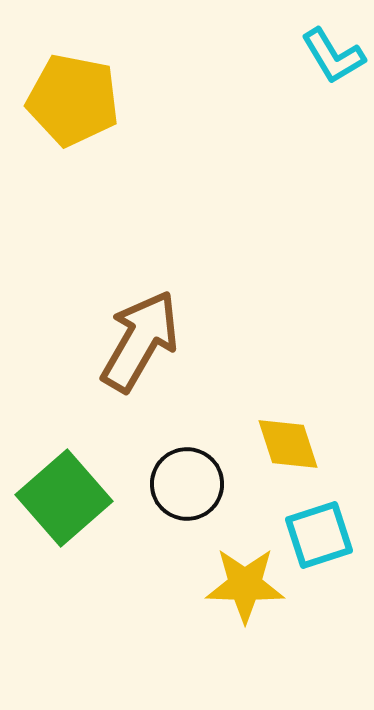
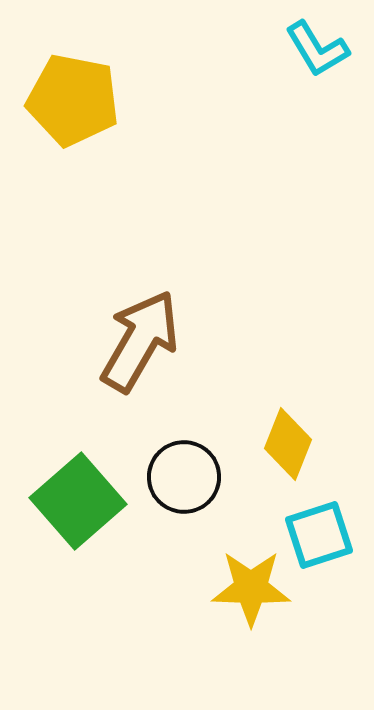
cyan L-shape: moved 16 px left, 7 px up
yellow diamond: rotated 40 degrees clockwise
black circle: moved 3 px left, 7 px up
green square: moved 14 px right, 3 px down
yellow star: moved 6 px right, 3 px down
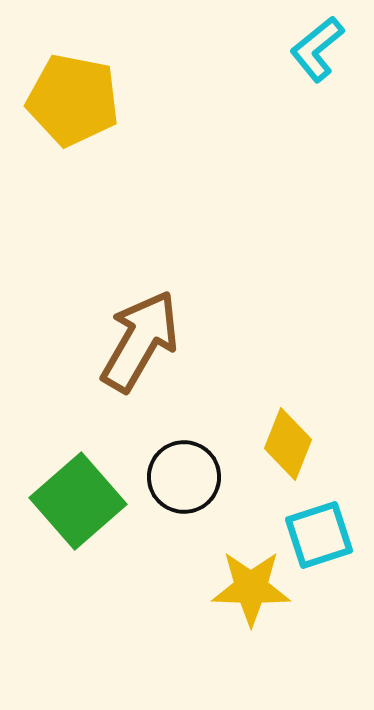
cyan L-shape: rotated 82 degrees clockwise
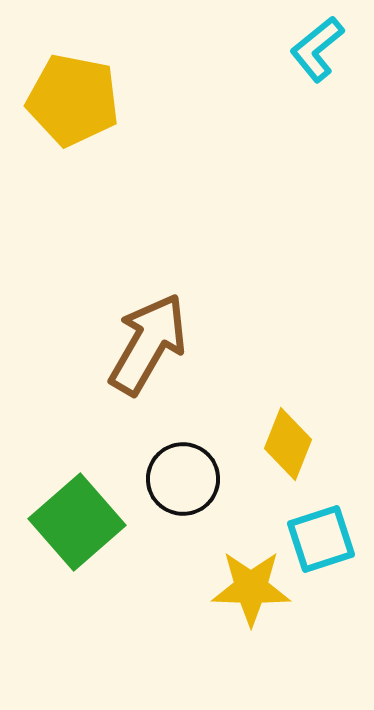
brown arrow: moved 8 px right, 3 px down
black circle: moved 1 px left, 2 px down
green square: moved 1 px left, 21 px down
cyan square: moved 2 px right, 4 px down
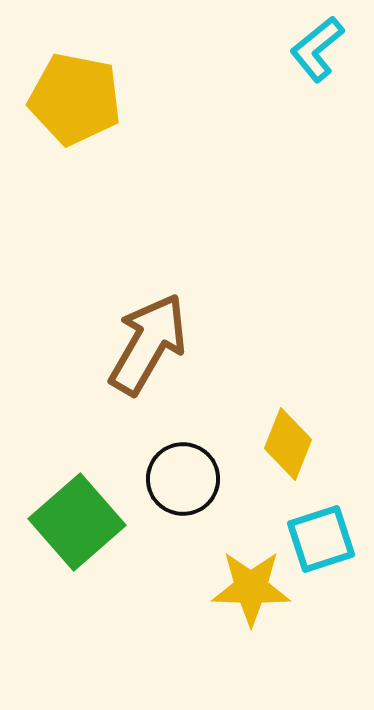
yellow pentagon: moved 2 px right, 1 px up
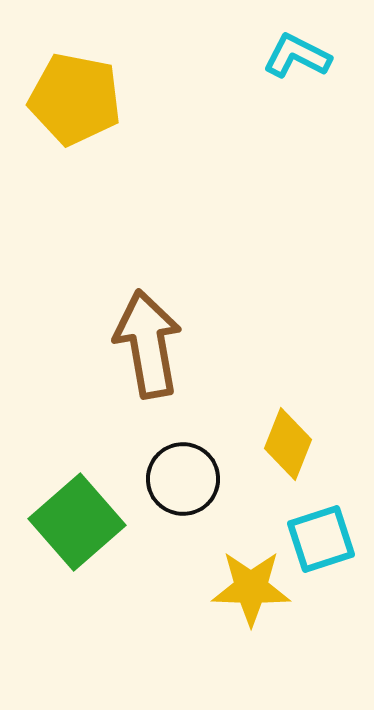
cyan L-shape: moved 20 px left, 7 px down; rotated 66 degrees clockwise
brown arrow: rotated 40 degrees counterclockwise
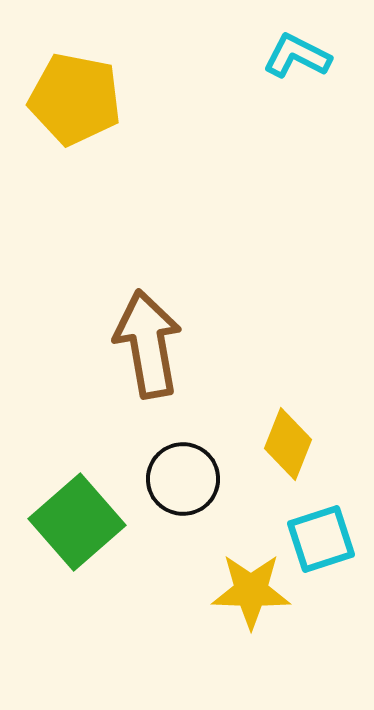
yellow star: moved 3 px down
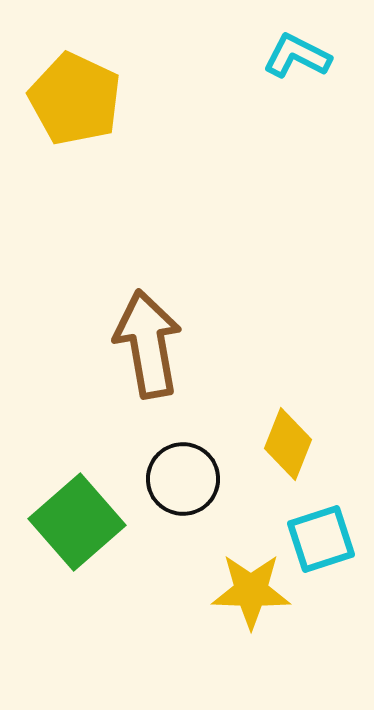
yellow pentagon: rotated 14 degrees clockwise
